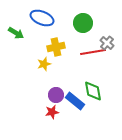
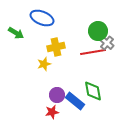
green circle: moved 15 px right, 8 px down
purple circle: moved 1 px right
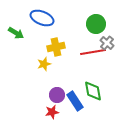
green circle: moved 2 px left, 7 px up
blue rectangle: rotated 18 degrees clockwise
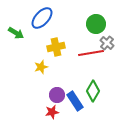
blue ellipse: rotated 70 degrees counterclockwise
red line: moved 2 px left, 1 px down
yellow star: moved 3 px left, 3 px down
green diamond: rotated 40 degrees clockwise
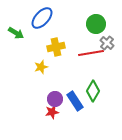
purple circle: moved 2 px left, 4 px down
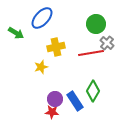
red star: rotated 16 degrees clockwise
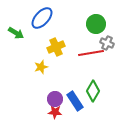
gray cross: rotated 16 degrees counterclockwise
yellow cross: rotated 12 degrees counterclockwise
red star: moved 3 px right
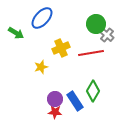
gray cross: moved 8 px up; rotated 16 degrees clockwise
yellow cross: moved 5 px right, 1 px down
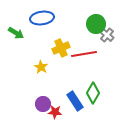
blue ellipse: rotated 40 degrees clockwise
red line: moved 7 px left, 1 px down
yellow star: rotated 24 degrees counterclockwise
green diamond: moved 2 px down
purple circle: moved 12 px left, 5 px down
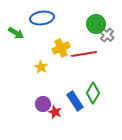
red star: rotated 16 degrees clockwise
